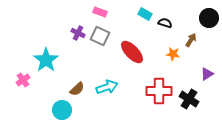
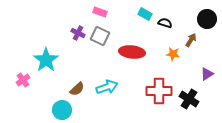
black circle: moved 2 px left, 1 px down
red ellipse: rotated 40 degrees counterclockwise
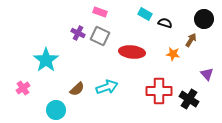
black circle: moved 3 px left
purple triangle: rotated 40 degrees counterclockwise
pink cross: moved 8 px down
cyan circle: moved 6 px left
